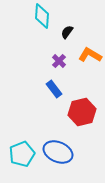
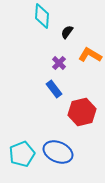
purple cross: moved 2 px down
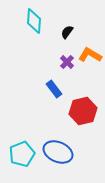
cyan diamond: moved 8 px left, 5 px down
purple cross: moved 8 px right, 1 px up
red hexagon: moved 1 px right, 1 px up
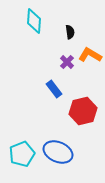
black semicircle: moved 3 px right; rotated 136 degrees clockwise
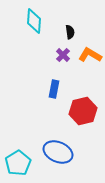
purple cross: moved 4 px left, 7 px up
blue rectangle: rotated 48 degrees clockwise
cyan pentagon: moved 4 px left, 9 px down; rotated 10 degrees counterclockwise
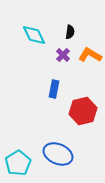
cyan diamond: moved 14 px down; rotated 30 degrees counterclockwise
black semicircle: rotated 16 degrees clockwise
blue ellipse: moved 2 px down
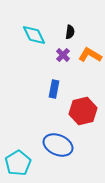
blue ellipse: moved 9 px up
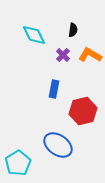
black semicircle: moved 3 px right, 2 px up
blue ellipse: rotated 12 degrees clockwise
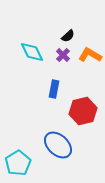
black semicircle: moved 5 px left, 6 px down; rotated 40 degrees clockwise
cyan diamond: moved 2 px left, 17 px down
blue ellipse: rotated 8 degrees clockwise
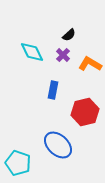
black semicircle: moved 1 px right, 1 px up
orange L-shape: moved 9 px down
blue rectangle: moved 1 px left, 1 px down
red hexagon: moved 2 px right, 1 px down
cyan pentagon: rotated 20 degrees counterclockwise
